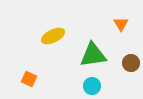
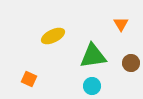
green triangle: moved 1 px down
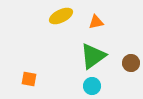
orange triangle: moved 25 px left, 2 px up; rotated 49 degrees clockwise
yellow ellipse: moved 8 px right, 20 px up
green triangle: rotated 28 degrees counterclockwise
orange square: rotated 14 degrees counterclockwise
